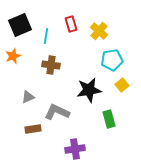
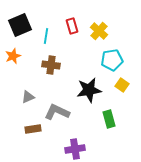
red rectangle: moved 1 px right, 2 px down
yellow square: rotated 16 degrees counterclockwise
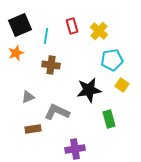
orange star: moved 3 px right, 3 px up
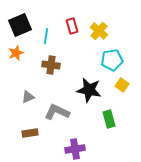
black star: rotated 20 degrees clockwise
brown rectangle: moved 3 px left, 4 px down
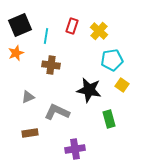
red rectangle: rotated 35 degrees clockwise
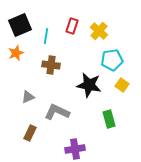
black star: moved 5 px up
brown rectangle: rotated 56 degrees counterclockwise
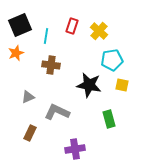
yellow square: rotated 24 degrees counterclockwise
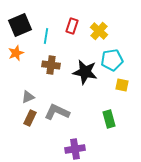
black star: moved 4 px left, 13 px up
brown rectangle: moved 15 px up
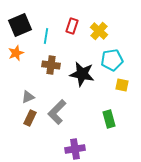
black star: moved 3 px left, 2 px down
gray L-shape: rotated 70 degrees counterclockwise
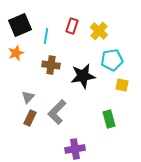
black star: moved 1 px right, 2 px down; rotated 20 degrees counterclockwise
gray triangle: rotated 24 degrees counterclockwise
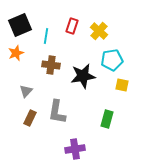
gray triangle: moved 2 px left, 6 px up
gray L-shape: rotated 35 degrees counterclockwise
green rectangle: moved 2 px left; rotated 30 degrees clockwise
